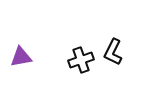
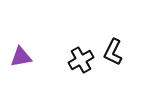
black cross: rotated 10 degrees counterclockwise
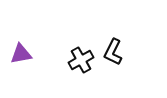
purple triangle: moved 3 px up
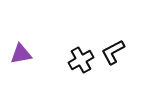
black L-shape: rotated 36 degrees clockwise
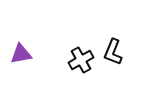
black L-shape: rotated 40 degrees counterclockwise
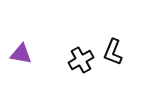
purple triangle: rotated 20 degrees clockwise
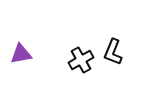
purple triangle: rotated 20 degrees counterclockwise
